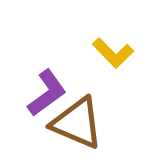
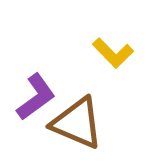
purple L-shape: moved 11 px left, 4 px down
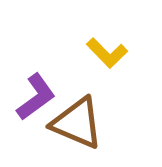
yellow L-shape: moved 6 px left
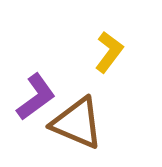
yellow L-shape: moved 2 px right, 1 px up; rotated 99 degrees counterclockwise
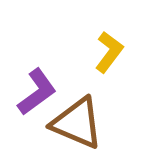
purple L-shape: moved 1 px right, 5 px up
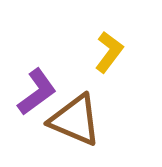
brown triangle: moved 2 px left, 3 px up
